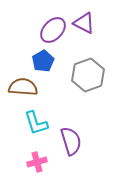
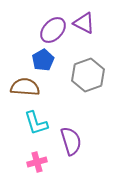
blue pentagon: moved 1 px up
brown semicircle: moved 2 px right
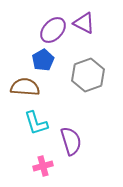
pink cross: moved 6 px right, 4 px down
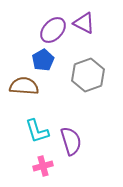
brown semicircle: moved 1 px left, 1 px up
cyan L-shape: moved 1 px right, 8 px down
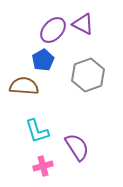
purple triangle: moved 1 px left, 1 px down
purple semicircle: moved 6 px right, 6 px down; rotated 16 degrees counterclockwise
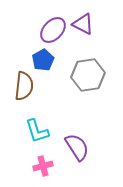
gray hexagon: rotated 12 degrees clockwise
brown semicircle: rotated 92 degrees clockwise
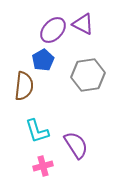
purple semicircle: moved 1 px left, 2 px up
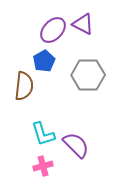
blue pentagon: moved 1 px right, 1 px down
gray hexagon: rotated 8 degrees clockwise
cyan L-shape: moved 6 px right, 3 px down
purple semicircle: rotated 12 degrees counterclockwise
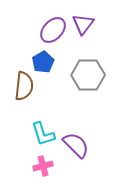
purple triangle: rotated 40 degrees clockwise
blue pentagon: moved 1 px left, 1 px down
